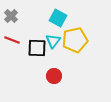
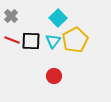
cyan square: rotated 18 degrees clockwise
yellow pentagon: rotated 15 degrees counterclockwise
black square: moved 6 px left, 7 px up
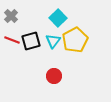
black square: rotated 18 degrees counterclockwise
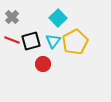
gray cross: moved 1 px right, 1 px down
yellow pentagon: moved 2 px down
red circle: moved 11 px left, 12 px up
